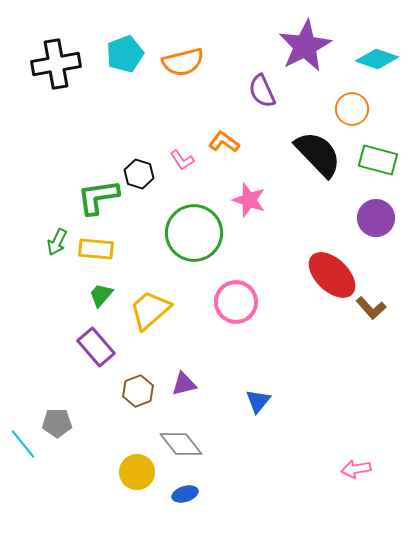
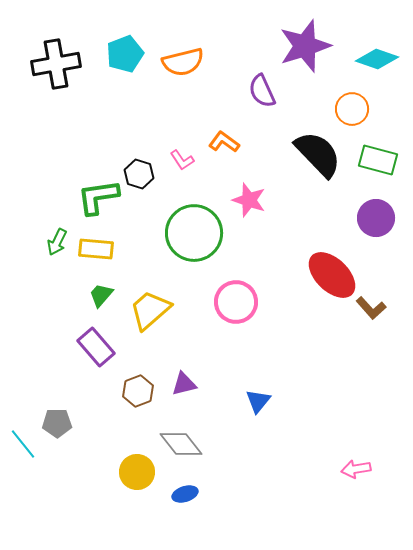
purple star: rotated 10 degrees clockwise
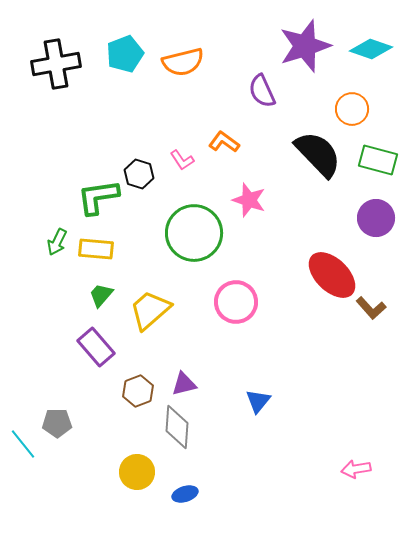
cyan diamond: moved 6 px left, 10 px up
gray diamond: moved 4 px left, 17 px up; rotated 42 degrees clockwise
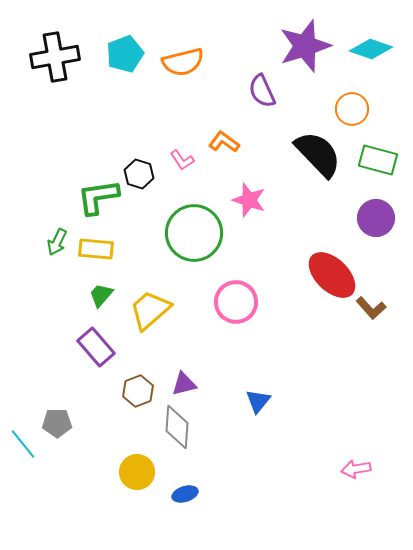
black cross: moved 1 px left, 7 px up
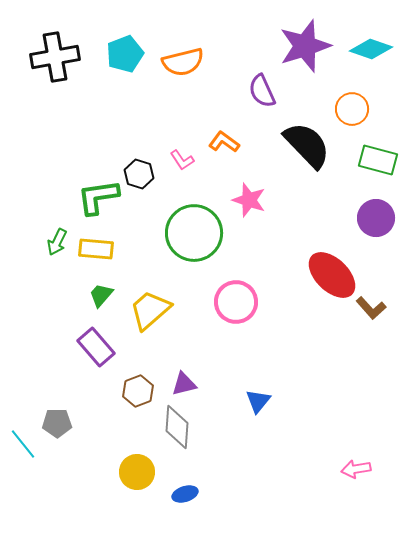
black semicircle: moved 11 px left, 9 px up
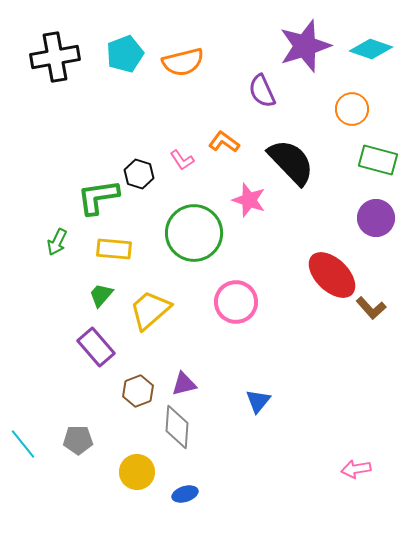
black semicircle: moved 16 px left, 17 px down
yellow rectangle: moved 18 px right
gray pentagon: moved 21 px right, 17 px down
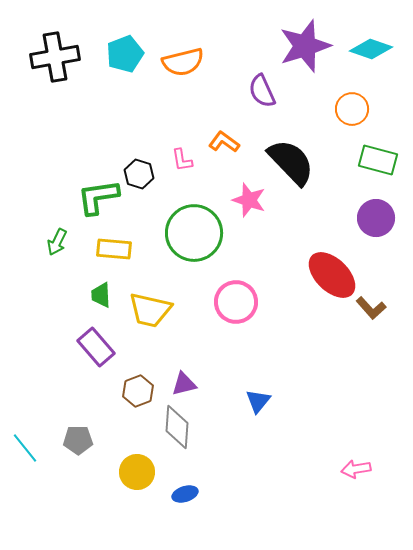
pink L-shape: rotated 25 degrees clockwise
green trapezoid: rotated 44 degrees counterclockwise
yellow trapezoid: rotated 126 degrees counterclockwise
cyan line: moved 2 px right, 4 px down
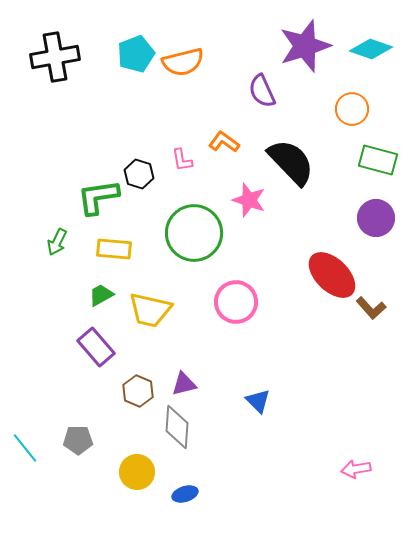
cyan pentagon: moved 11 px right
green trapezoid: rotated 64 degrees clockwise
brown hexagon: rotated 16 degrees counterclockwise
blue triangle: rotated 24 degrees counterclockwise
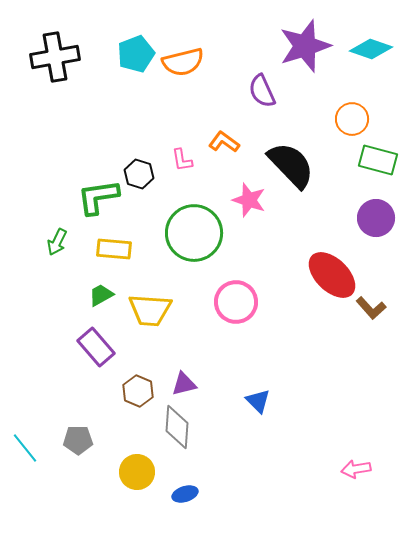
orange circle: moved 10 px down
black semicircle: moved 3 px down
yellow trapezoid: rotated 9 degrees counterclockwise
